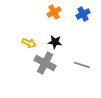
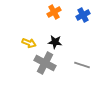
blue cross: moved 1 px down
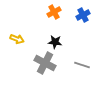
yellow arrow: moved 12 px left, 4 px up
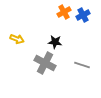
orange cross: moved 10 px right
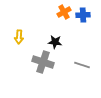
blue cross: rotated 24 degrees clockwise
yellow arrow: moved 2 px right, 2 px up; rotated 72 degrees clockwise
gray cross: moved 2 px left, 1 px up; rotated 10 degrees counterclockwise
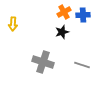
yellow arrow: moved 6 px left, 13 px up
black star: moved 7 px right, 10 px up; rotated 24 degrees counterclockwise
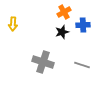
blue cross: moved 10 px down
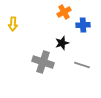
black star: moved 11 px down
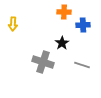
orange cross: rotated 32 degrees clockwise
black star: rotated 16 degrees counterclockwise
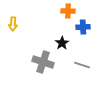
orange cross: moved 4 px right, 1 px up
blue cross: moved 2 px down
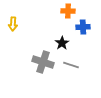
gray line: moved 11 px left
